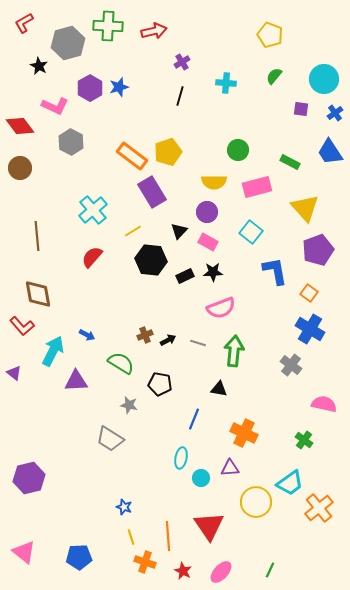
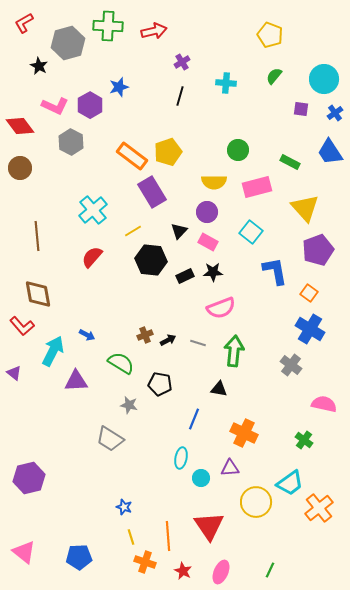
purple hexagon at (90, 88): moved 17 px down
pink ellipse at (221, 572): rotated 20 degrees counterclockwise
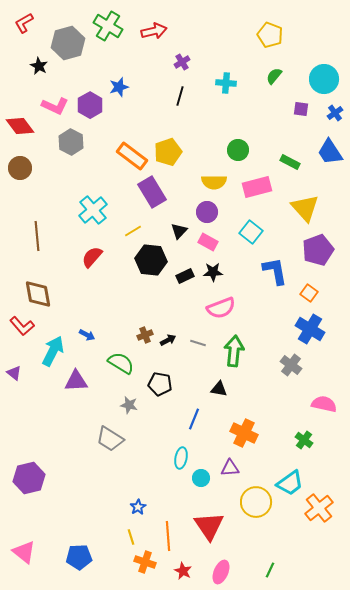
green cross at (108, 26): rotated 28 degrees clockwise
blue star at (124, 507): moved 14 px right; rotated 21 degrees clockwise
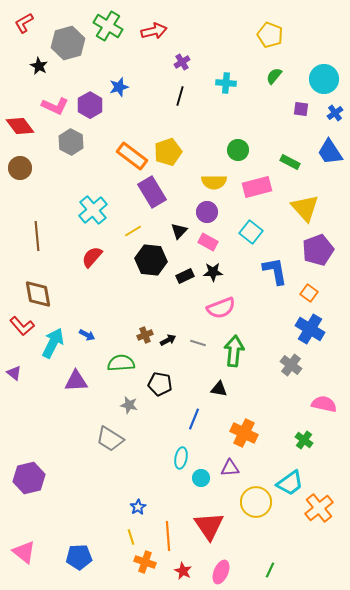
cyan arrow at (53, 351): moved 8 px up
green semicircle at (121, 363): rotated 36 degrees counterclockwise
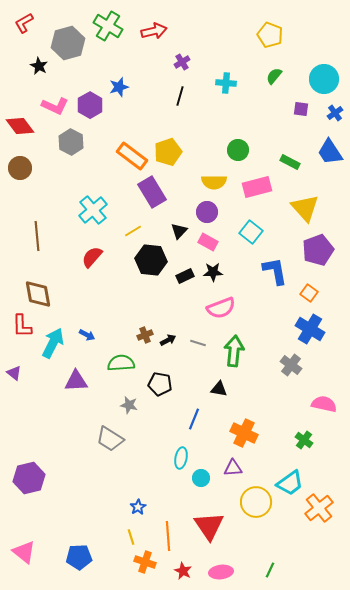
red L-shape at (22, 326): rotated 40 degrees clockwise
purple triangle at (230, 468): moved 3 px right
pink ellipse at (221, 572): rotated 60 degrees clockwise
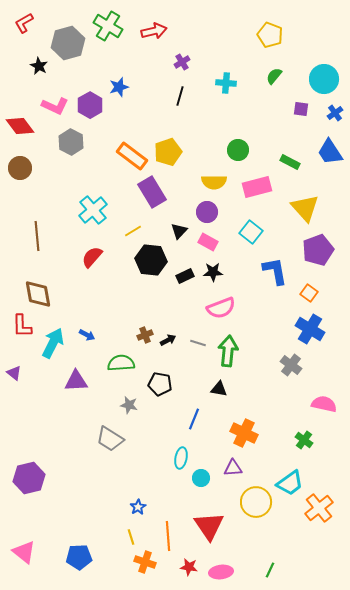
green arrow at (234, 351): moved 6 px left
red star at (183, 571): moved 6 px right, 4 px up; rotated 18 degrees counterclockwise
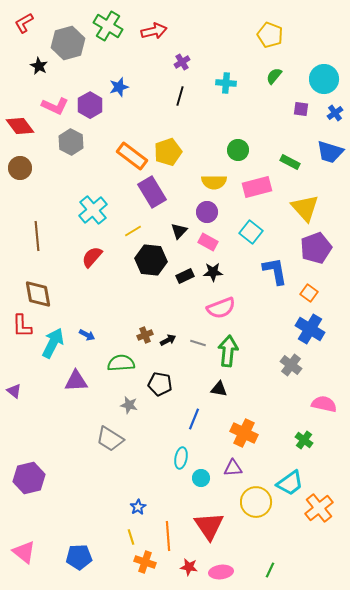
blue trapezoid at (330, 152): rotated 40 degrees counterclockwise
purple pentagon at (318, 250): moved 2 px left, 2 px up
purple triangle at (14, 373): moved 18 px down
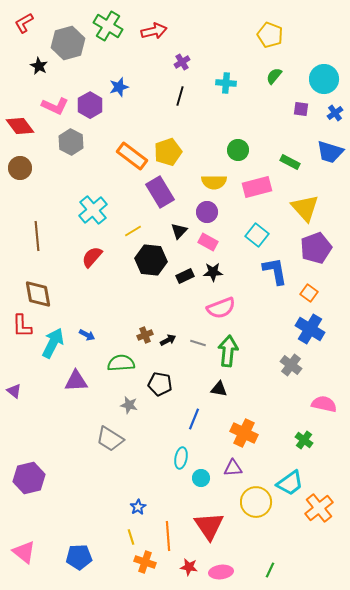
purple rectangle at (152, 192): moved 8 px right
cyan square at (251, 232): moved 6 px right, 3 px down
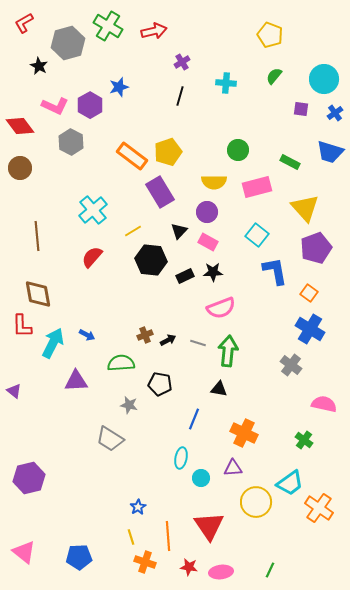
orange cross at (319, 508): rotated 16 degrees counterclockwise
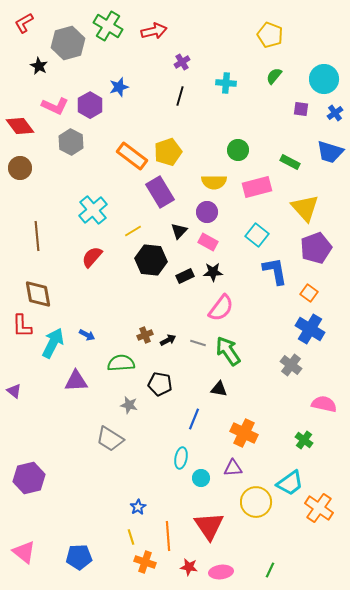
pink semicircle at (221, 308): rotated 32 degrees counterclockwise
green arrow at (228, 351): rotated 40 degrees counterclockwise
